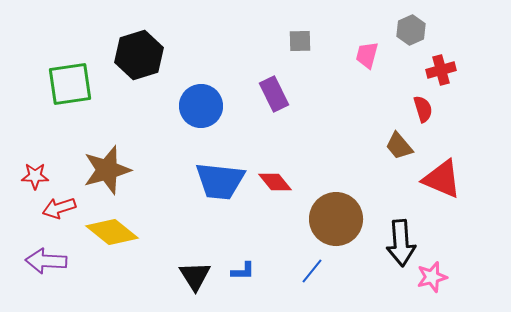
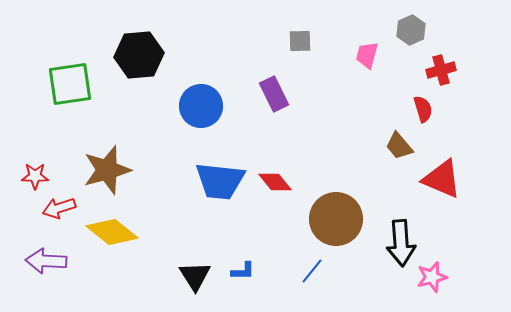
black hexagon: rotated 12 degrees clockwise
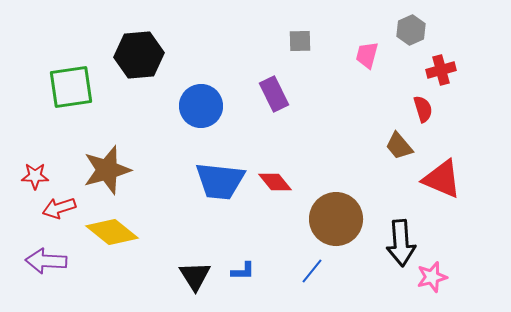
green square: moved 1 px right, 3 px down
